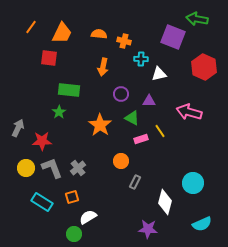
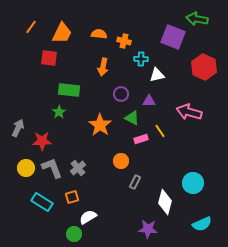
white triangle: moved 2 px left, 1 px down
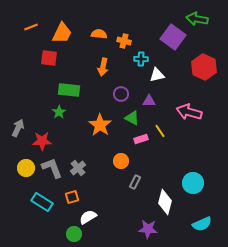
orange line: rotated 32 degrees clockwise
purple square: rotated 15 degrees clockwise
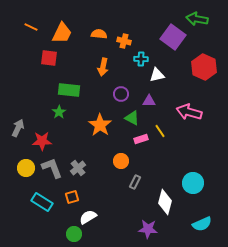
orange line: rotated 48 degrees clockwise
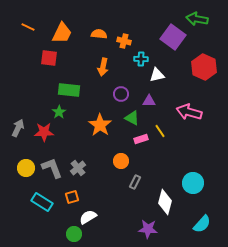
orange line: moved 3 px left
red star: moved 2 px right, 9 px up
cyan semicircle: rotated 24 degrees counterclockwise
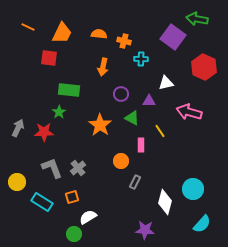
white triangle: moved 9 px right, 8 px down
pink rectangle: moved 6 px down; rotated 72 degrees counterclockwise
yellow circle: moved 9 px left, 14 px down
cyan circle: moved 6 px down
purple star: moved 3 px left, 1 px down
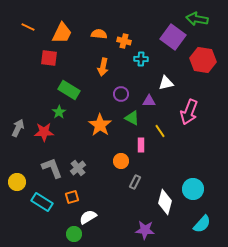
red hexagon: moved 1 px left, 7 px up; rotated 15 degrees counterclockwise
green rectangle: rotated 25 degrees clockwise
pink arrow: rotated 85 degrees counterclockwise
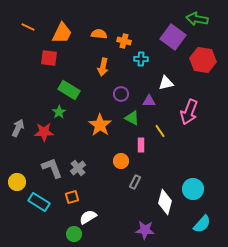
cyan rectangle: moved 3 px left
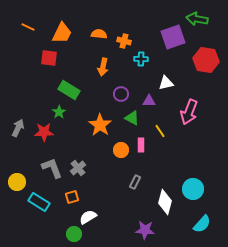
purple square: rotated 35 degrees clockwise
red hexagon: moved 3 px right
orange circle: moved 11 px up
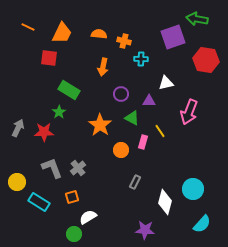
pink rectangle: moved 2 px right, 3 px up; rotated 16 degrees clockwise
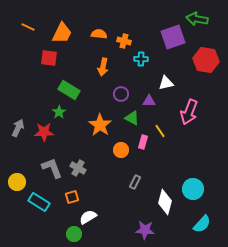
gray cross: rotated 21 degrees counterclockwise
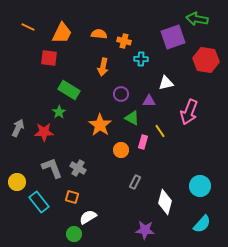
cyan circle: moved 7 px right, 3 px up
orange square: rotated 32 degrees clockwise
cyan rectangle: rotated 20 degrees clockwise
